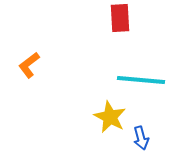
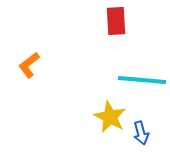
red rectangle: moved 4 px left, 3 px down
cyan line: moved 1 px right
blue arrow: moved 5 px up
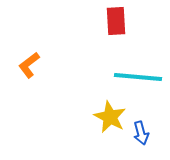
cyan line: moved 4 px left, 3 px up
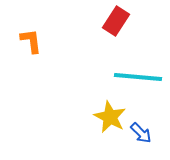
red rectangle: rotated 36 degrees clockwise
orange L-shape: moved 2 px right, 24 px up; rotated 120 degrees clockwise
blue arrow: rotated 30 degrees counterclockwise
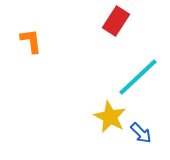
cyan line: rotated 48 degrees counterclockwise
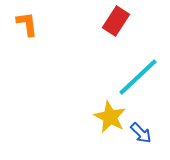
orange L-shape: moved 4 px left, 17 px up
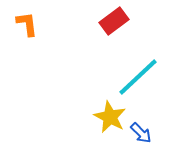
red rectangle: moved 2 px left; rotated 20 degrees clockwise
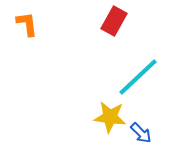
red rectangle: rotated 24 degrees counterclockwise
yellow star: rotated 20 degrees counterclockwise
